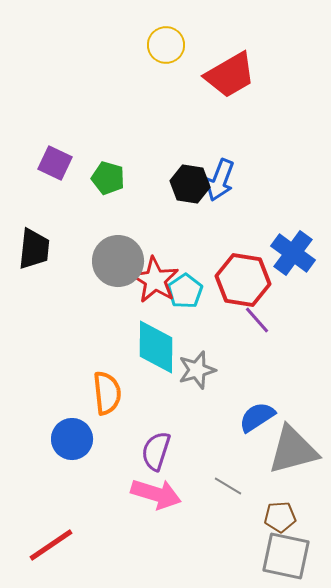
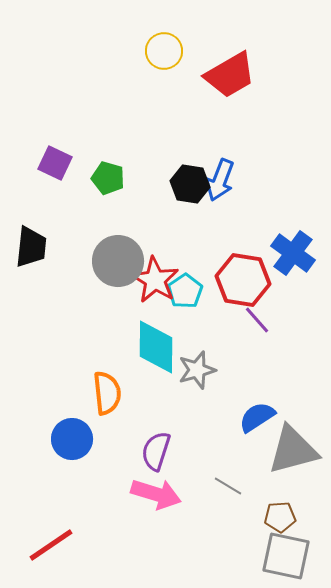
yellow circle: moved 2 px left, 6 px down
black trapezoid: moved 3 px left, 2 px up
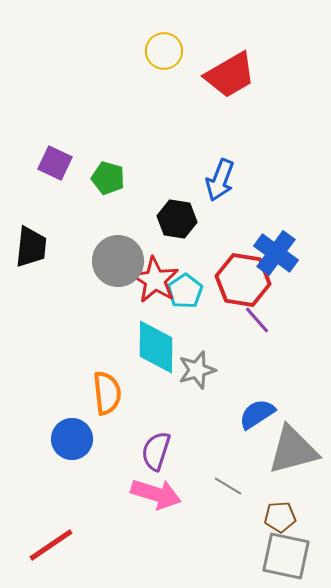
black hexagon: moved 13 px left, 35 px down
blue cross: moved 17 px left
blue semicircle: moved 3 px up
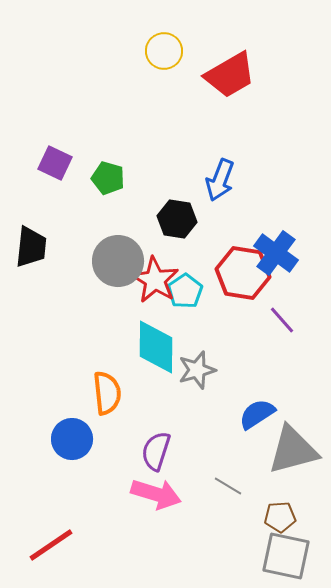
red hexagon: moved 7 px up
purple line: moved 25 px right
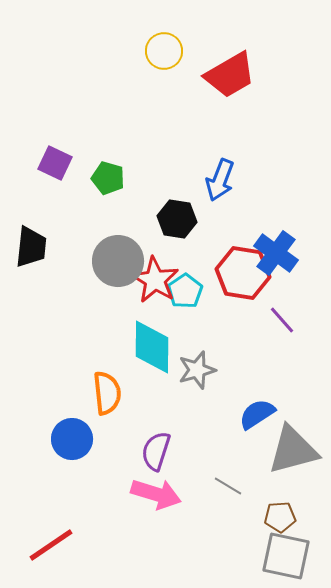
cyan diamond: moved 4 px left
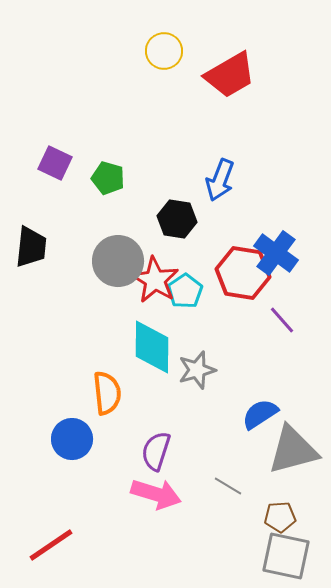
blue semicircle: moved 3 px right
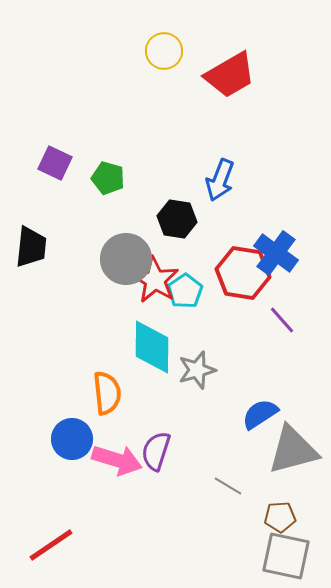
gray circle: moved 8 px right, 2 px up
pink arrow: moved 39 px left, 34 px up
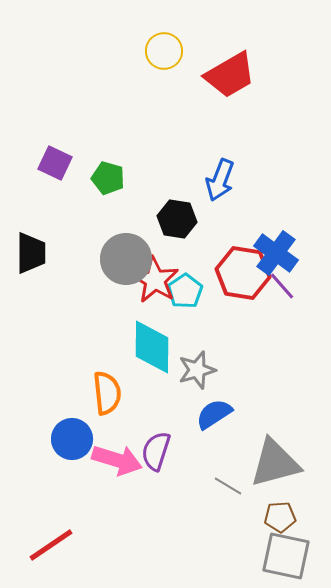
black trapezoid: moved 6 px down; rotated 6 degrees counterclockwise
purple line: moved 34 px up
blue semicircle: moved 46 px left
gray triangle: moved 18 px left, 13 px down
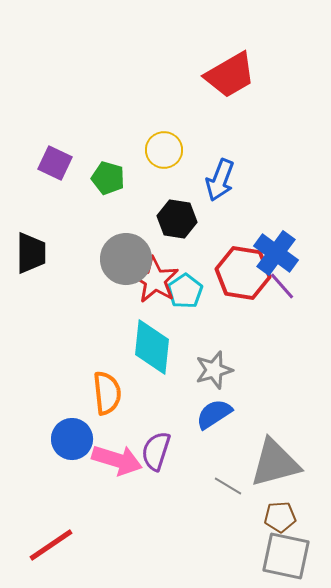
yellow circle: moved 99 px down
cyan diamond: rotated 6 degrees clockwise
gray star: moved 17 px right
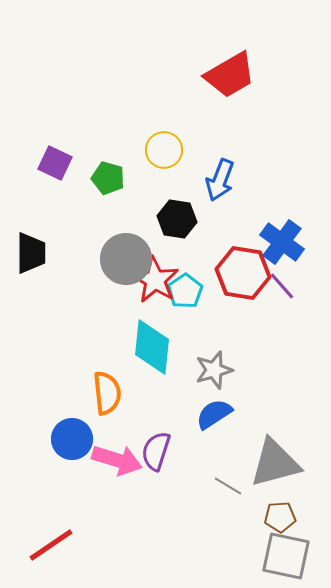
blue cross: moved 6 px right, 11 px up
